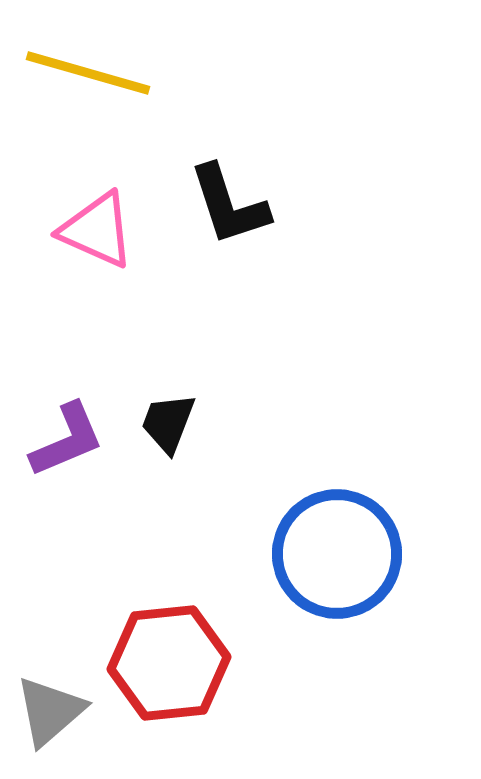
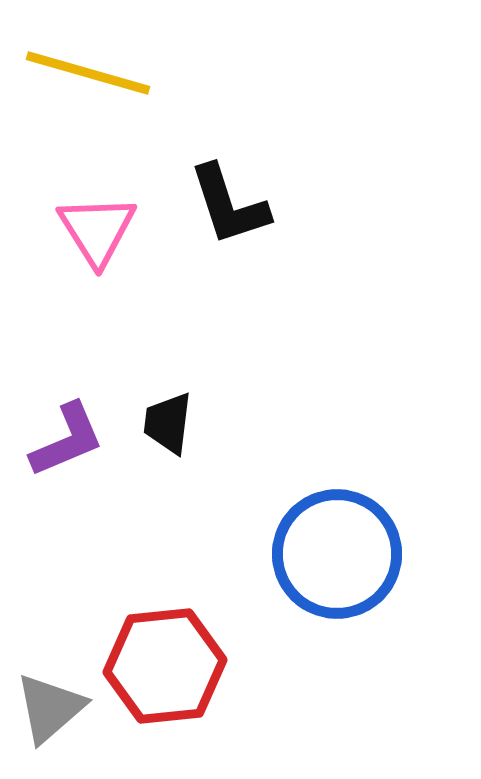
pink triangle: rotated 34 degrees clockwise
black trapezoid: rotated 14 degrees counterclockwise
red hexagon: moved 4 px left, 3 px down
gray triangle: moved 3 px up
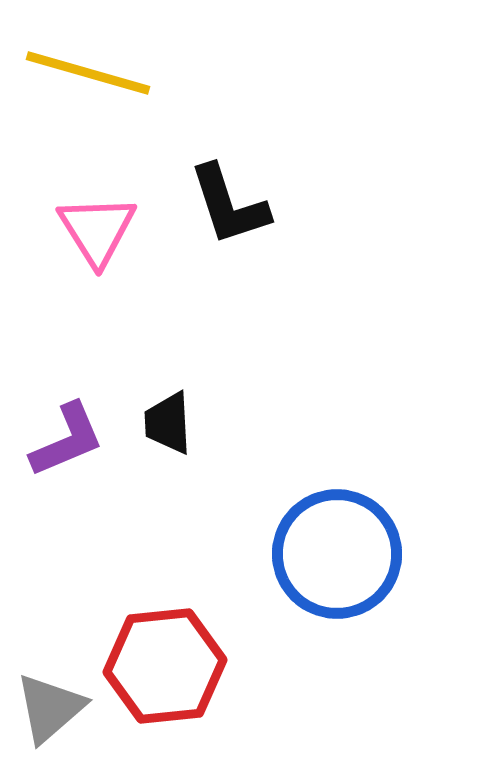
black trapezoid: rotated 10 degrees counterclockwise
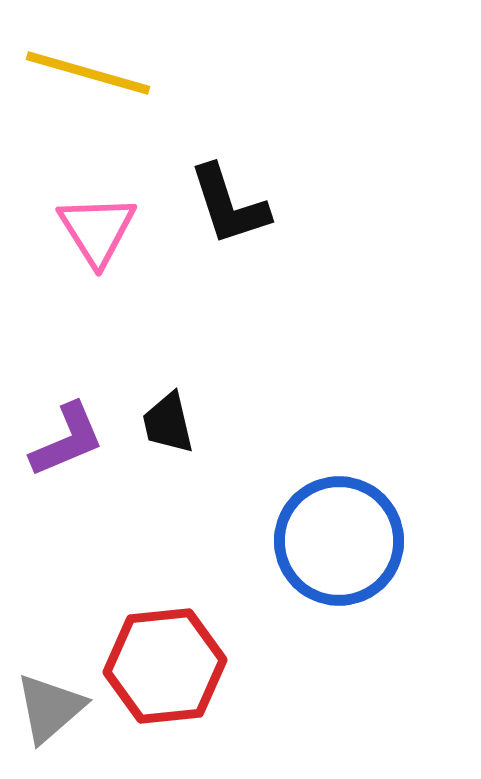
black trapezoid: rotated 10 degrees counterclockwise
blue circle: moved 2 px right, 13 px up
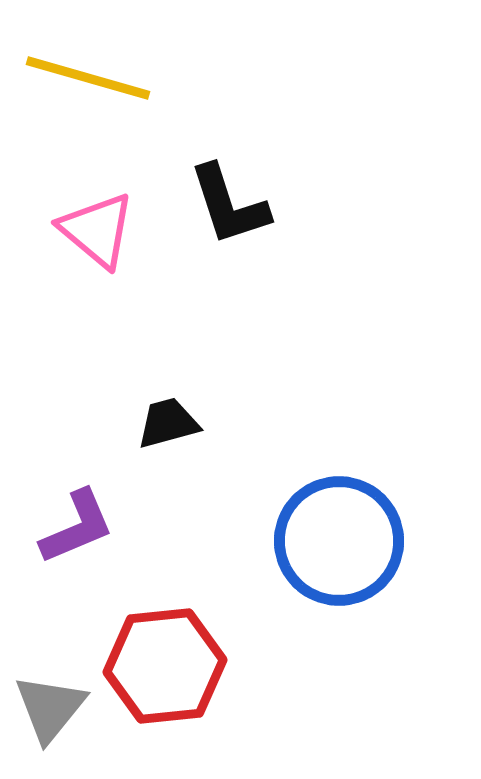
yellow line: moved 5 px down
pink triangle: rotated 18 degrees counterclockwise
black trapezoid: rotated 88 degrees clockwise
purple L-shape: moved 10 px right, 87 px down
gray triangle: rotated 10 degrees counterclockwise
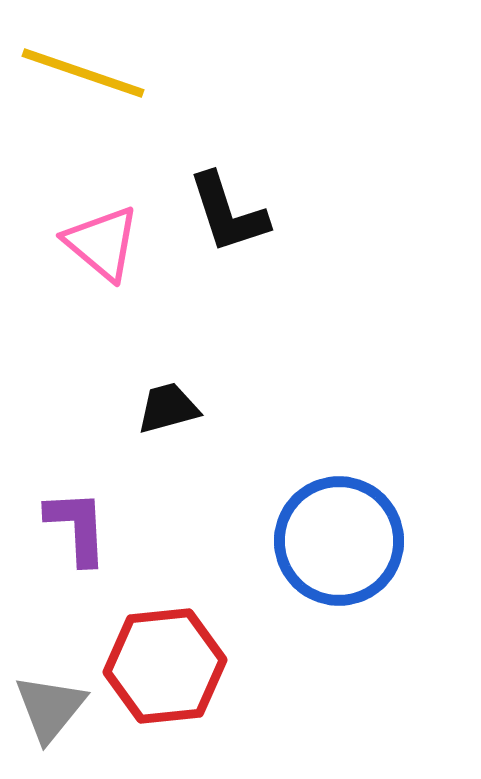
yellow line: moved 5 px left, 5 px up; rotated 3 degrees clockwise
black L-shape: moved 1 px left, 8 px down
pink triangle: moved 5 px right, 13 px down
black trapezoid: moved 15 px up
purple L-shape: rotated 70 degrees counterclockwise
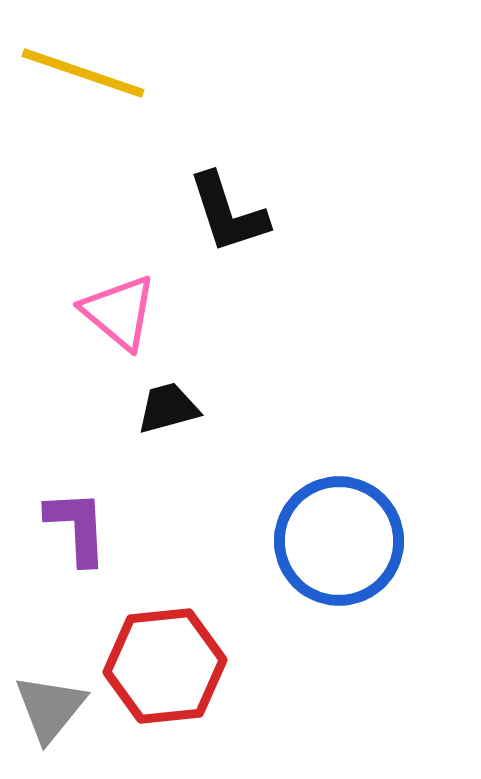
pink triangle: moved 17 px right, 69 px down
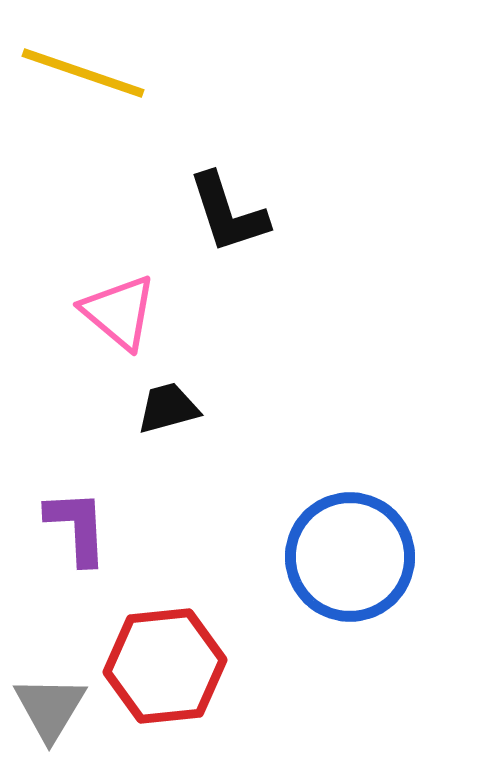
blue circle: moved 11 px right, 16 px down
gray triangle: rotated 8 degrees counterclockwise
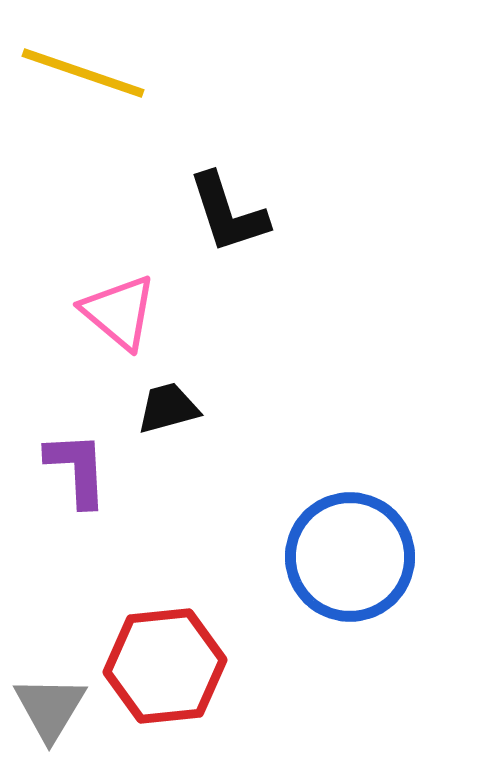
purple L-shape: moved 58 px up
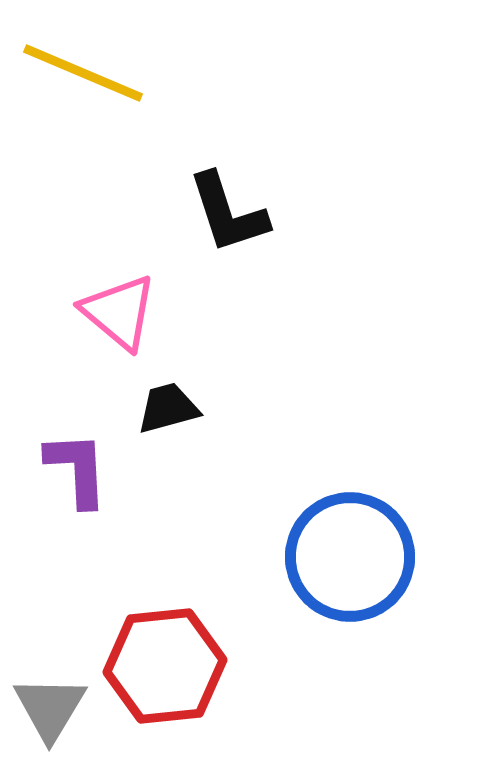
yellow line: rotated 4 degrees clockwise
